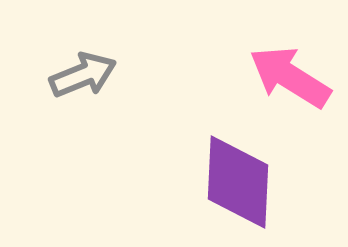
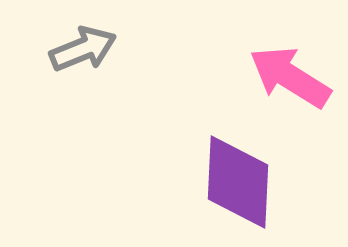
gray arrow: moved 26 px up
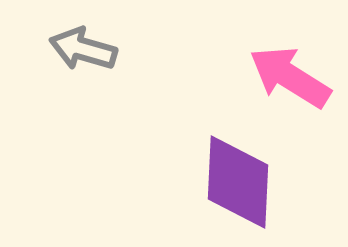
gray arrow: rotated 142 degrees counterclockwise
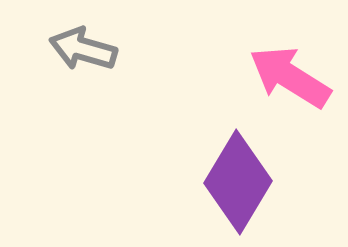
purple diamond: rotated 28 degrees clockwise
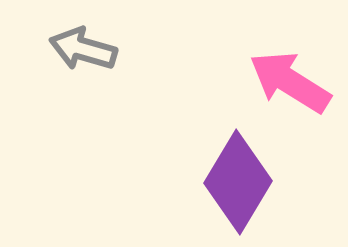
pink arrow: moved 5 px down
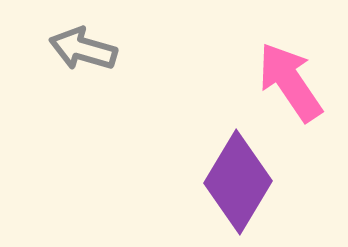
pink arrow: rotated 24 degrees clockwise
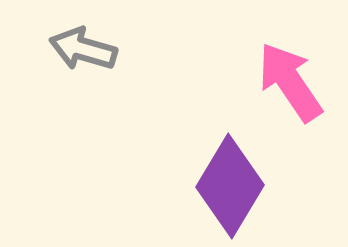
purple diamond: moved 8 px left, 4 px down
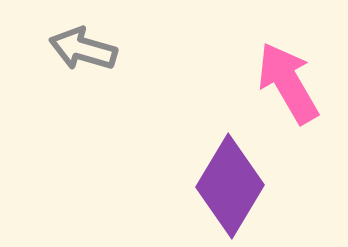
pink arrow: moved 2 px left, 1 px down; rotated 4 degrees clockwise
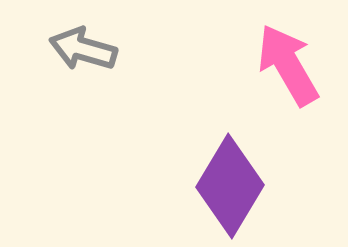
pink arrow: moved 18 px up
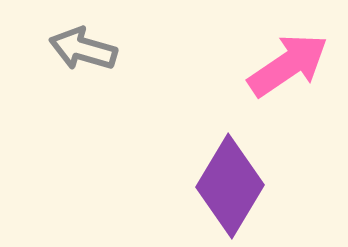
pink arrow: rotated 86 degrees clockwise
